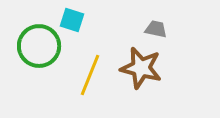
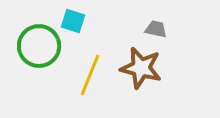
cyan square: moved 1 px right, 1 px down
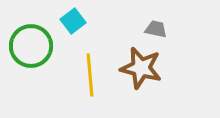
cyan square: rotated 35 degrees clockwise
green circle: moved 8 px left
yellow line: rotated 27 degrees counterclockwise
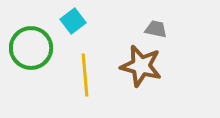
green circle: moved 2 px down
brown star: moved 2 px up
yellow line: moved 5 px left
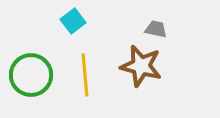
green circle: moved 27 px down
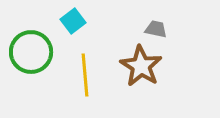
brown star: rotated 18 degrees clockwise
green circle: moved 23 px up
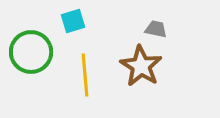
cyan square: rotated 20 degrees clockwise
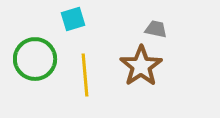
cyan square: moved 2 px up
green circle: moved 4 px right, 7 px down
brown star: rotated 6 degrees clockwise
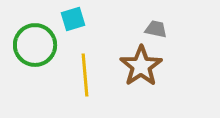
green circle: moved 14 px up
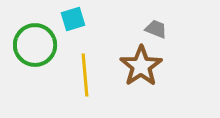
gray trapezoid: rotated 10 degrees clockwise
